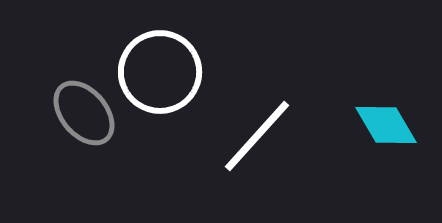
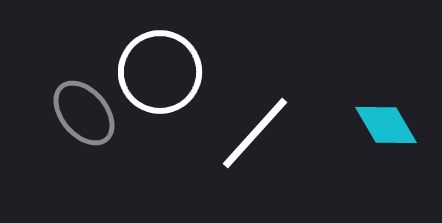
white line: moved 2 px left, 3 px up
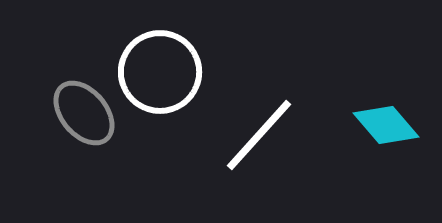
cyan diamond: rotated 10 degrees counterclockwise
white line: moved 4 px right, 2 px down
